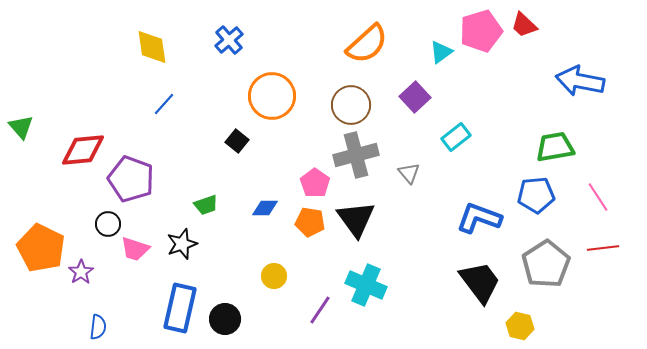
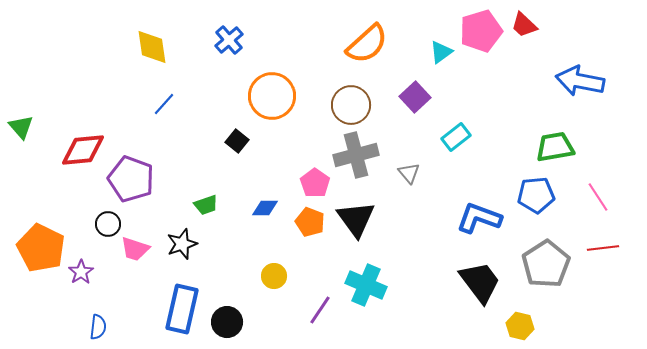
orange pentagon at (310, 222): rotated 12 degrees clockwise
blue rectangle at (180, 308): moved 2 px right, 1 px down
black circle at (225, 319): moved 2 px right, 3 px down
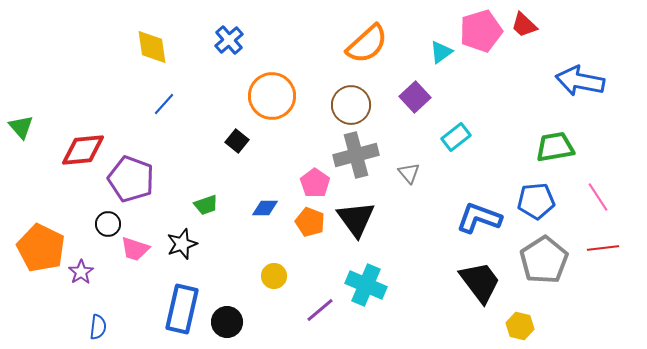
blue pentagon at (536, 195): moved 6 px down
gray pentagon at (546, 264): moved 2 px left, 4 px up
purple line at (320, 310): rotated 16 degrees clockwise
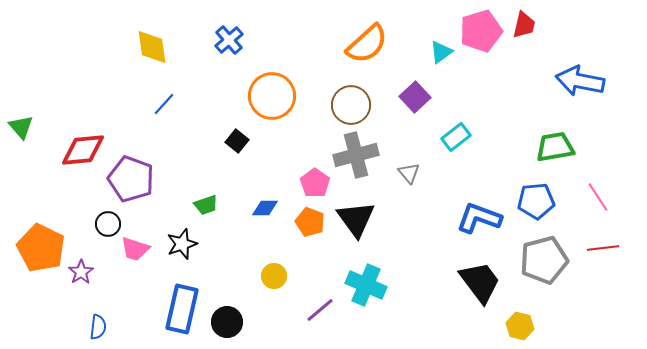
red trapezoid at (524, 25): rotated 120 degrees counterclockwise
gray pentagon at (544, 260): rotated 18 degrees clockwise
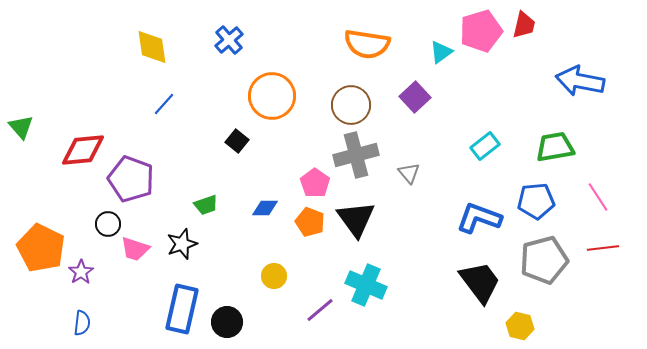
orange semicircle at (367, 44): rotated 51 degrees clockwise
cyan rectangle at (456, 137): moved 29 px right, 9 px down
blue semicircle at (98, 327): moved 16 px left, 4 px up
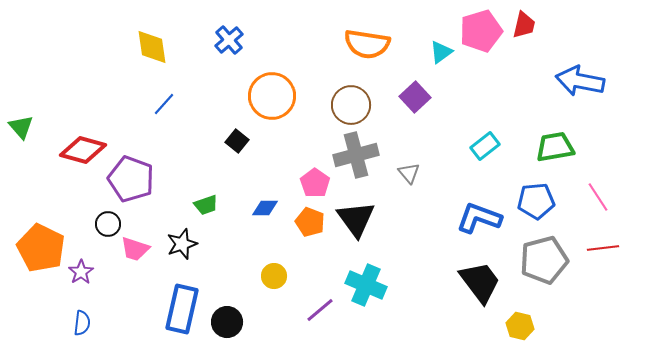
red diamond at (83, 150): rotated 21 degrees clockwise
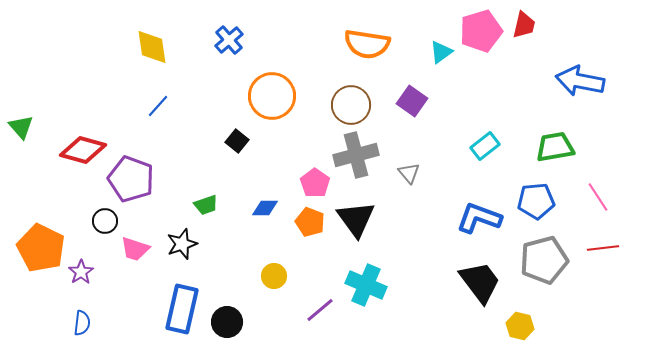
purple square at (415, 97): moved 3 px left, 4 px down; rotated 12 degrees counterclockwise
blue line at (164, 104): moved 6 px left, 2 px down
black circle at (108, 224): moved 3 px left, 3 px up
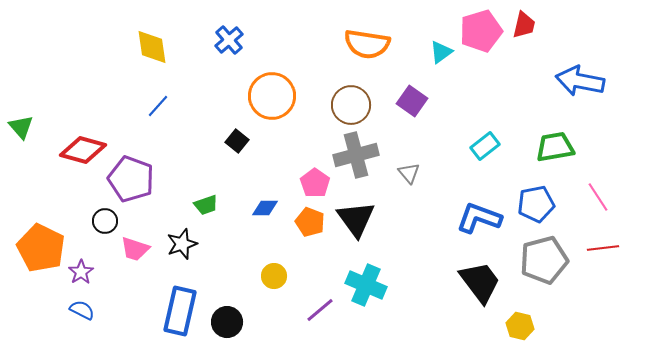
blue pentagon at (536, 201): moved 3 px down; rotated 6 degrees counterclockwise
blue rectangle at (182, 309): moved 2 px left, 2 px down
blue semicircle at (82, 323): moved 13 px up; rotated 70 degrees counterclockwise
